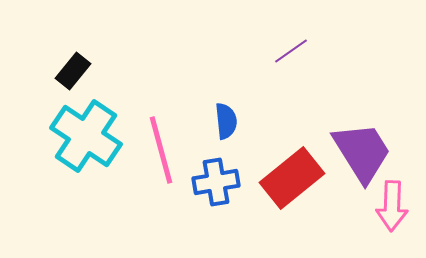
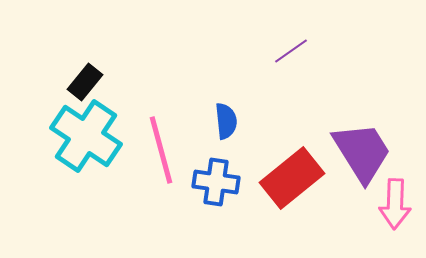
black rectangle: moved 12 px right, 11 px down
blue cross: rotated 18 degrees clockwise
pink arrow: moved 3 px right, 2 px up
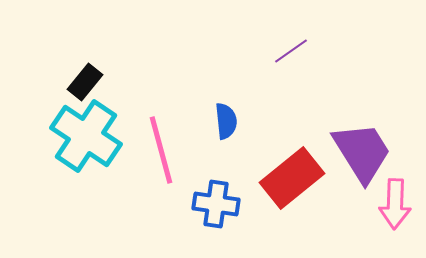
blue cross: moved 22 px down
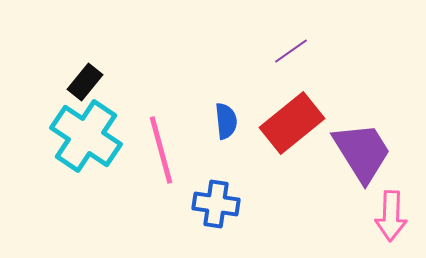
red rectangle: moved 55 px up
pink arrow: moved 4 px left, 12 px down
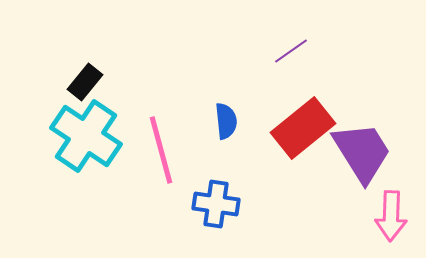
red rectangle: moved 11 px right, 5 px down
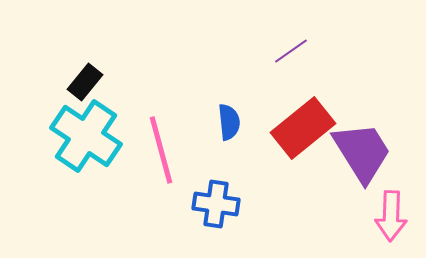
blue semicircle: moved 3 px right, 1 px down
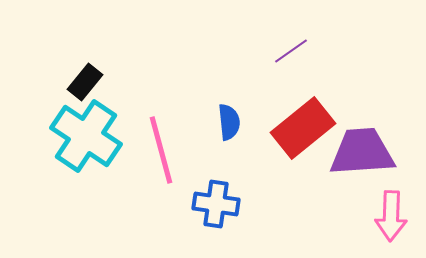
purple trapezoid: rotated 62 degrees counterclockwise
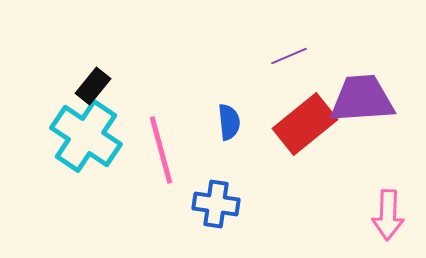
purple line: moved 2 px left, 5 px down; rotated 12 degrees clockwise
black rectangle: moved 8 px right, 4 px down
red rectangle: moved 2 px right, 4 px up
purple trapezoid: moved 53 px up
pink arrow: moved 3 px left, 1 px up
